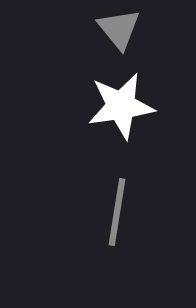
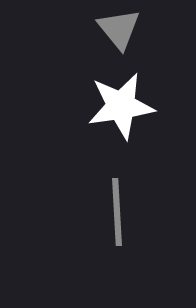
gray line: rotated 12 degrees counterclockwise
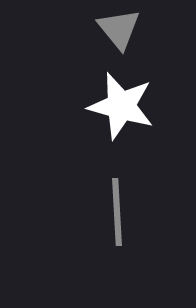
white star: rotated 24 degrees clockwise
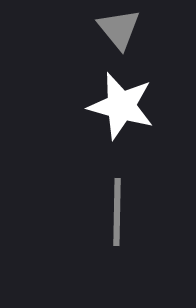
gray line: rotated 4 degrees clockwise
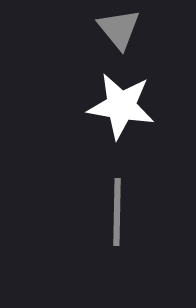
white star: rotated 6 degrees counterclockwise
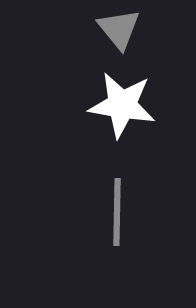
white star: moved 1 px right, 1 px up
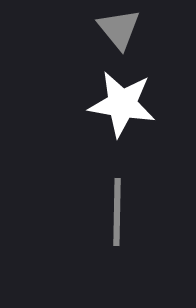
white star: moved 1 px up
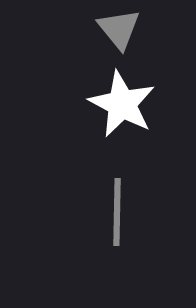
white star: rotated 18 degrees clockwise
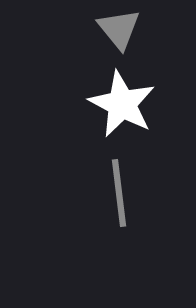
gray line: moved 2 px right, 19 px up; rotated 8 degrees counterclockwise
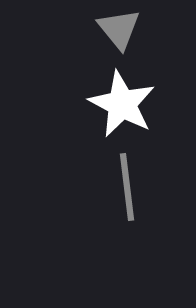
gray line: moved 8 px right, 6 px up
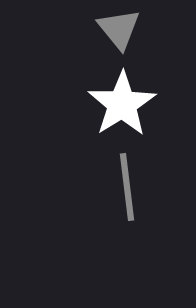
white star: rotated 12 degrees clockwise
